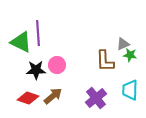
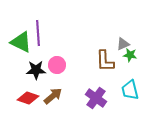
cyan trapezoid: rotated 15 degrees counterclockwise
purple cross: rotated 15 degrees counterclockwise
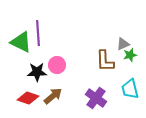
green star: rotated 24 degrees counterclockwise
black star: moved 1 px right, 2 px down
cyan trapezoid: moved 1 px up
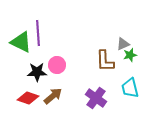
cyan trapezoid: moved 1 px up
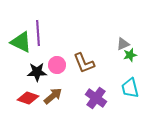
brown L-shape: moved 21 px left, 2 px down; rotated 20 degrees counterclockwise
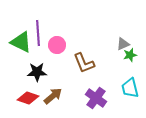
pink circle: moved 20 px up
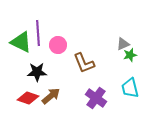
pink circle: moved 1 px right
brown arrow: moved 2 px left
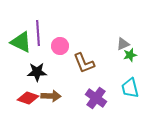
pink circle: moved 2 px right, 1 px down
brown arrow: rotated 42 degrees clockwise
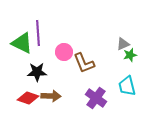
green triangle: moved 1 px right, 1 px down
pink circle: moved 4 px right, 6 px down
cyan trapezoid: moved 3 px left, 2 px up
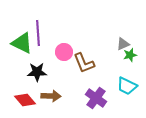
cyan trapezoid: rotated 50 degrees counterclockwise
red diamond: moved 3 px left, 2 px down; rotated 30 degrees clockwise
